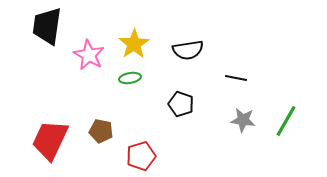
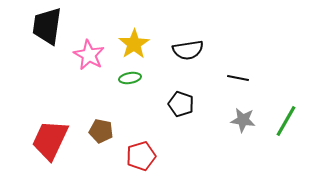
black line: moved 2 px right
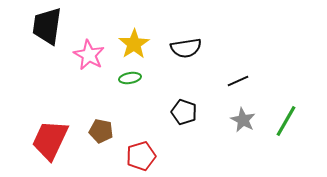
black semicircle: moved 2 px left, 2 px up
black line: moved 3 px down; rotated 35 degrees counterclockwise
black pentagon: moved 3 px right, 8 px down
gray star: rotated 20 degrees clockwise
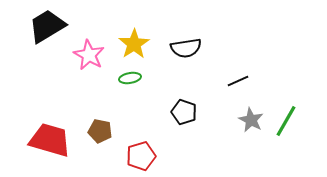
black trapezoid: rotated 51 degrees clockwise
gray star: moved 8 px right
brown pentagon: moved 1 px left
red trapezoid: rotated 81 degrees clockwise
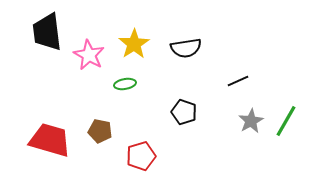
black trapezoid: moved 6 px down; rotated 66 degrees counterclockwise
green ellipse: moved 5 px left, 6 px down
gray star: moved 1 px down; rotated 15 degrees clockwise
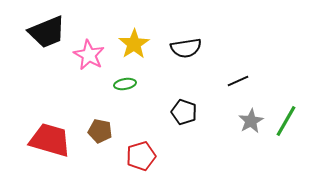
black trapezoid: rotated 105 degrees counterclockwise
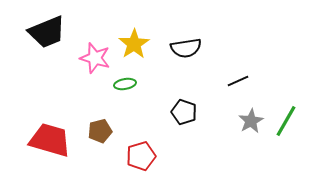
pink star: moved 6 px right, 3 px down; rotated 12 degrees counterclockwise
brown pentagon: rotated 25 degrees counterclockwise
